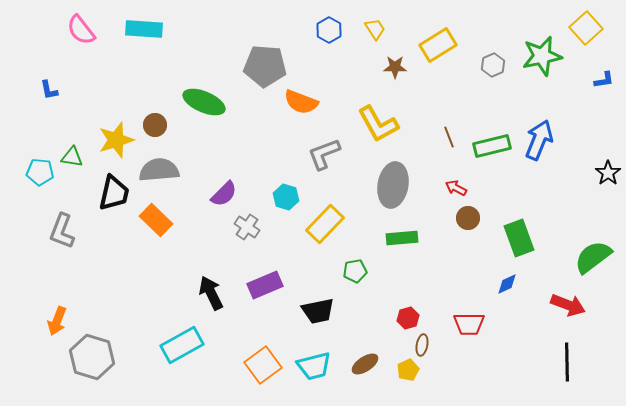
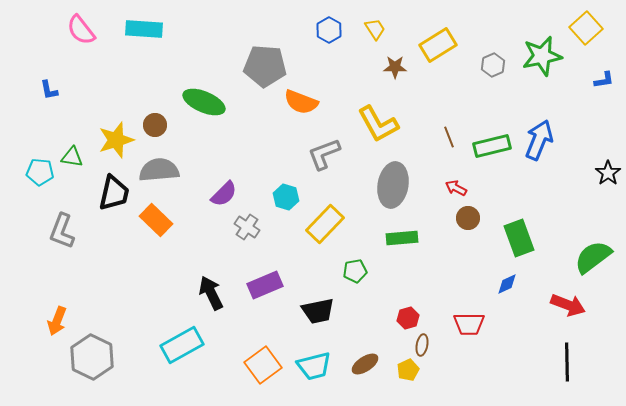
gray hexagon at (92, 357): rotated 9 degrees clockwise
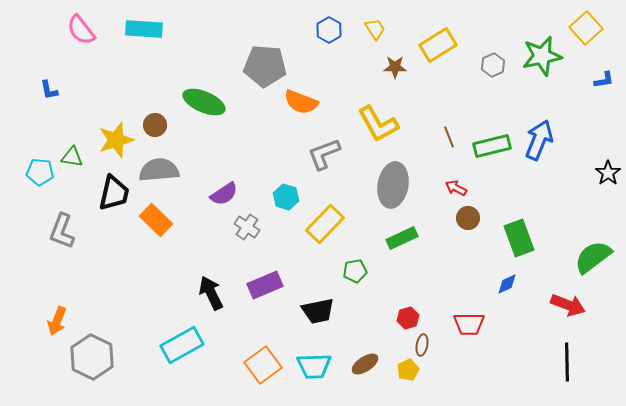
purple semicircle at (224, 194): rotated 12 degrees clockwise
green rectangle at (402, 238): rotated 20 degrees counterclockwise
cyan trapezoid at (314, 366): rotated 12 degrees clockwise
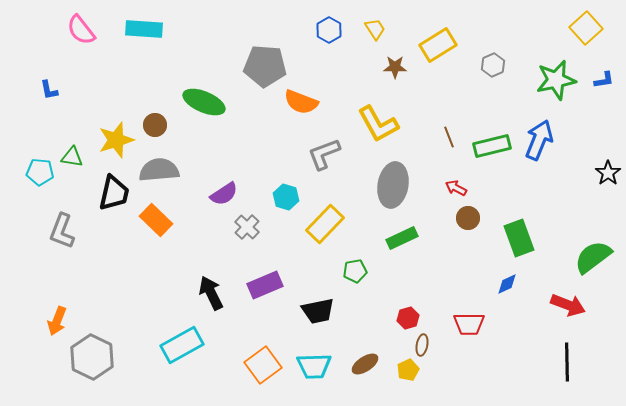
green star at (542, 56): moved 14 px right, 24 px down
gray cross at (247, 227): rotated 10 degrees clockwise
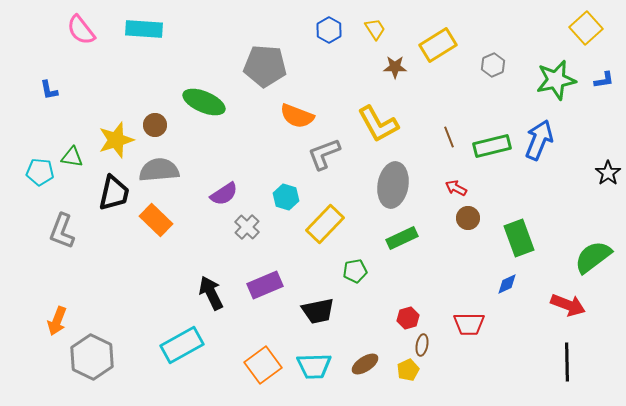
orange semicircle at (301, 102): moved 4 px left, 14 px down
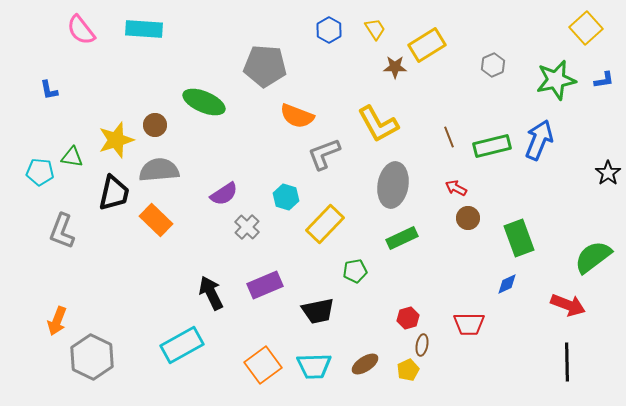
yellow rectangle at (438, 45): moved 11 px left
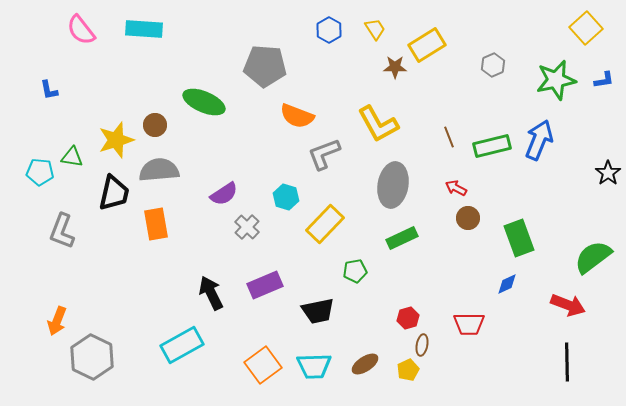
orange rectangle at (156, 220): moved 4 px down; rotated 36 degrees clockwise
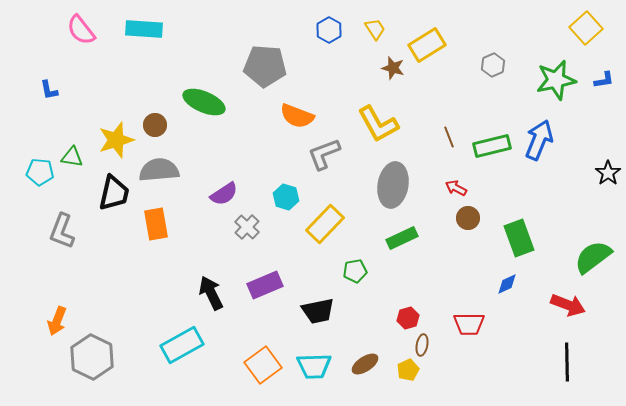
brown star at (395, 67): moved 2 px left, 1 px down; rotated 15 degrees clockwise
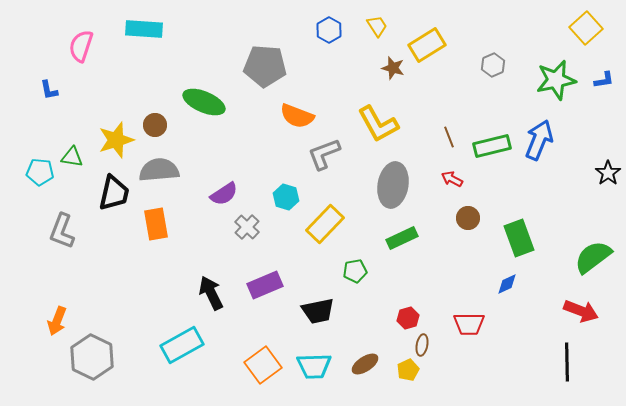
yellow trapezoid at (375, 29): moved 2 px right, 3 px up
pink semicircle at (81, 30): moved 16 px down; rotated 56 degrees clockwise
red arrow at (456, 188): moved 4 px left, 9 px up
red arrow at (568, 305): moved 13 px right, 6 px down
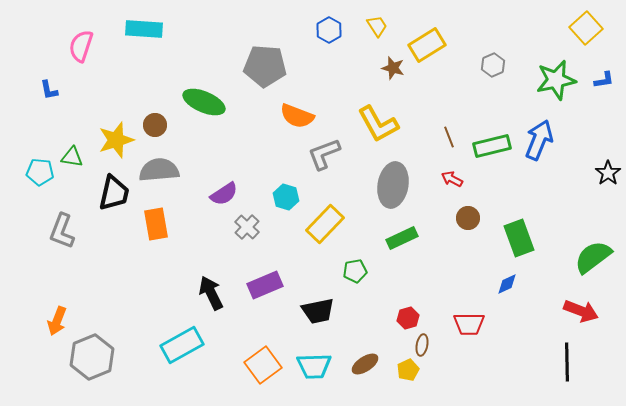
gray hexagon at (92, 357): rotated 12 degrees clockwise
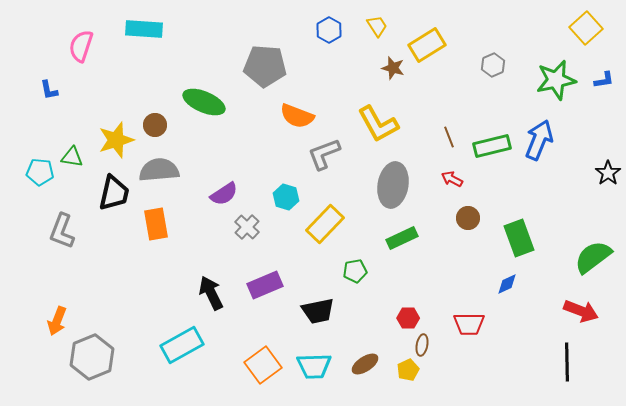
red hexagon at (408, 318): rotated 15 degrees clockwise
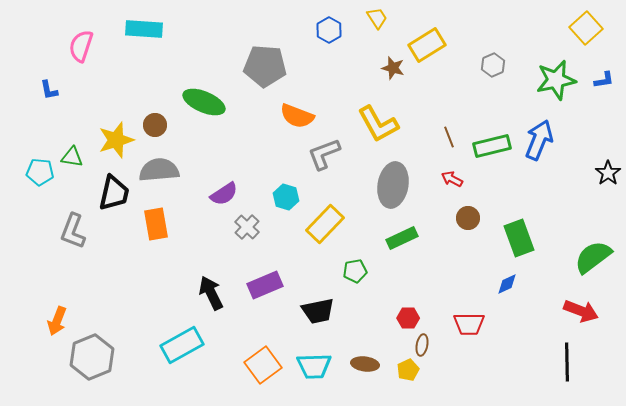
yellow trapezoid at (377, 26): moved 8 px up
gray L-shape at (62, 231): moved 11 px right
brown ellipse at (365, 364): rotated 40 degrees clockwise
